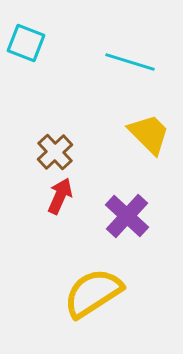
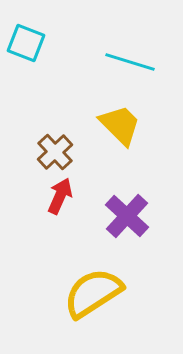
yellow trapezoid: moved 29 px left, 9 px up
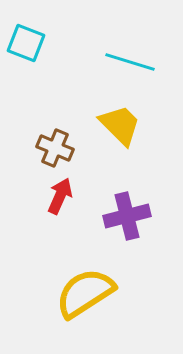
brown cross: moved 4 px up; rotated 24 degrees counterclockwise
purple cross: rotated 33 degrees clockwise
yellow semicircle: moved 8 px left
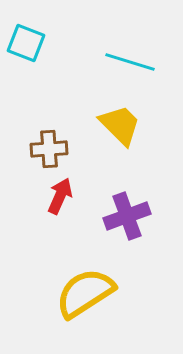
brown cross: moved 6 px left, 1 px down; rotated 27 degrees counterclockwise
purple cross: rotated 6 degrees counterclockwise
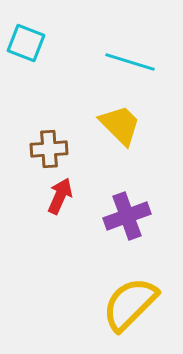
yellow semicircle: moved 45 px right, 11 px down; rotated 12 degrees counterclockwise
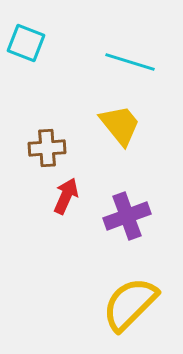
yellow trapezoid: rotated 6 degrees clockwise
brown cross: moved 2 px left, 1 px up
red arrow: moved 6 px right
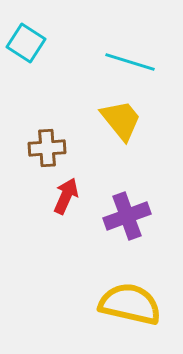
cyan square: rotated 12 degrees clockwise
yellow trapezoid: moved 1 px right, 5 px up
yellow semicircle: rotated 58 degrees clockwise
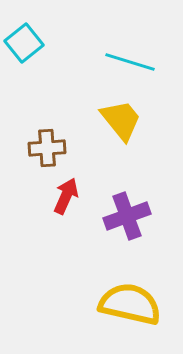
cyan square: moved 2 px left; rotated 18 degrees clockwise
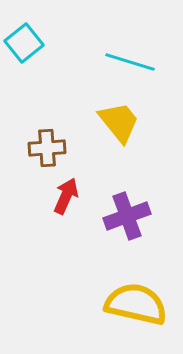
yellow trapezoid: moved 2 px left, 2 px down
yellow semicircle: moved 6 px right
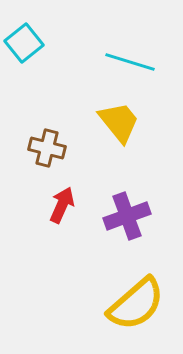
brown cross: rotated 18 degrees clockwise
red arrow: moved 4 px left, 9 px down
yellow semicircle: rotated 126 degrees clockwise
